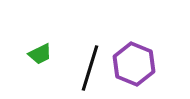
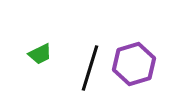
purple hexagon: rotated 21 degrees clockwise
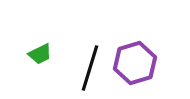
purple hexagon: moved 1 px right, 1 px up
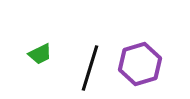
purple hexagon: moved 5 px right, 1 px down
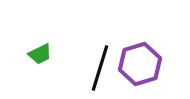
black line: moved 10 px right
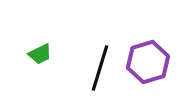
purple hexagon: moved 8 px right, 2 px up
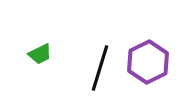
purple hexagon: rotated 9 degrees counterclockwise
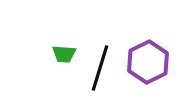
green trapezoid: moved 24 px right; rotated 30 degrees clockwise
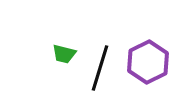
green trapezoid: rotated 10 degrees clockwise
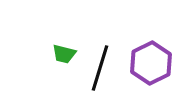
purple hexagon: moved 3 px right, 1 px down
